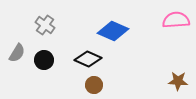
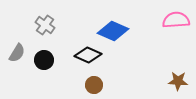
black diamond: moved 4 px up
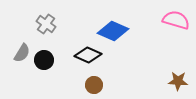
pink semicircle: rotated 20 degrees clockwise
gray cross: moved 1 px right, 1 px up
gray semicircle: moved 5 px right
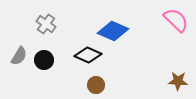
pink semicircle: rotated 28 degrees clockwise
gray semicircle: moved 3 px left, 3 px down
brown circle: moved 2 px right
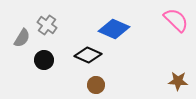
gray cross: moved 1 px right, 1 px down
blue diamond: moved 1 px right, 2 px up
gray semicircle: moved 3 px right, 18 px up
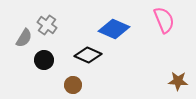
pink semicircle: moved 12 px left; rotated 24 degrees clockwise
gray semicircle: moved 2 px right
brown circle: moved 23 px left
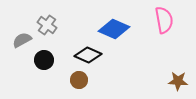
pink semicircle: rotated 12 degrees clockwise
gray semicircle: moved 2 px left, 2 px down; rotated 150 degrees counterclockwise
brown circle: moved 6 px right, 5 px up
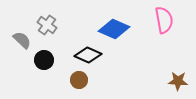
gray semicircle: rotated 72 degrees clockwise
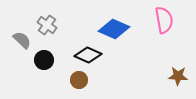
brown star: moved 5 px up
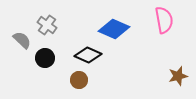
black circle: moved 1 px right, 2 px up
brown star: rotated 18 degrees counterclockwise
